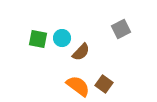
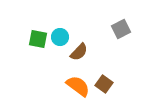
cyan circle: moved 2 px left, 1 px up
brown semicircle: moved 2 px left
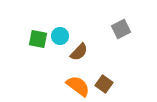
cyan circle: moved 1 px up
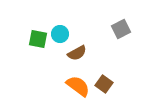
cyan circle: moved 2 px up
brown semicircle: moved 2 px left, 1 px down; rotated 18 degrees clockwise
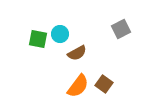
orange semicircle: rotated 90 degrees clockwise
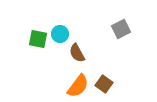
brown semicircle: rotated 90 degrees clockwise
